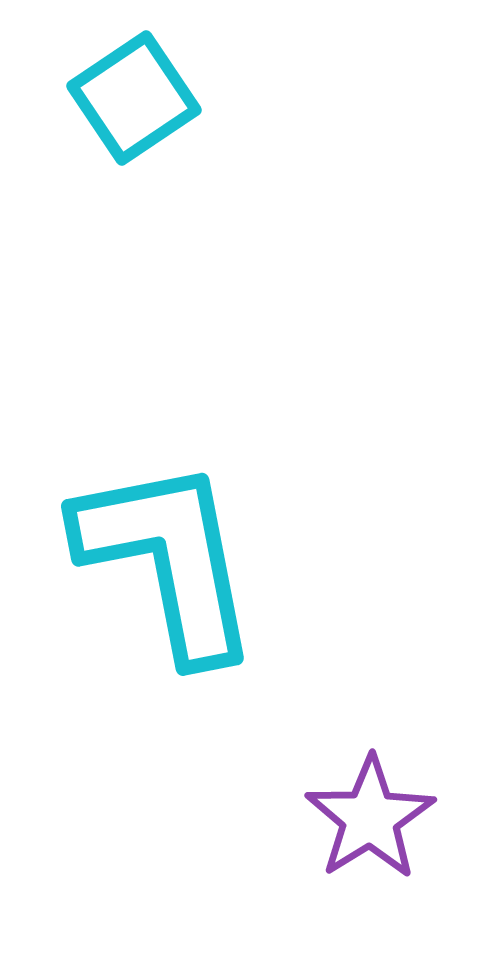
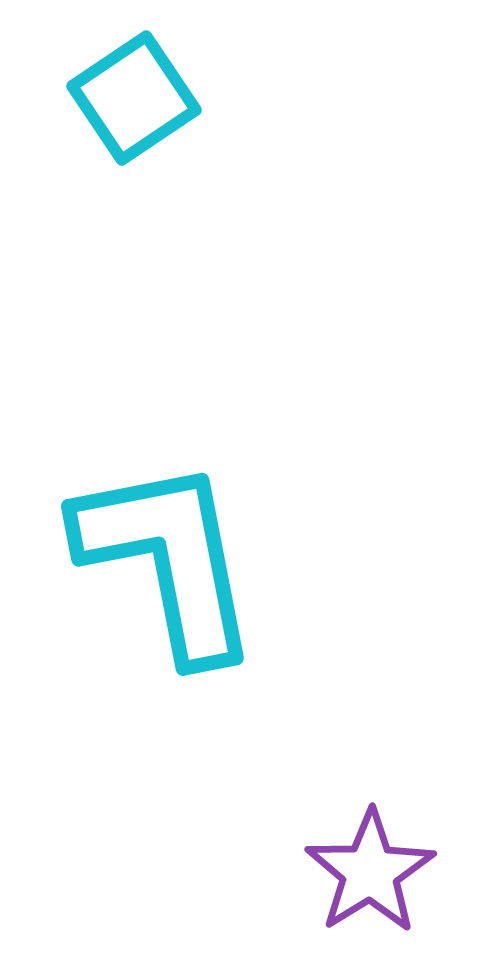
purple star: moved 54 px down
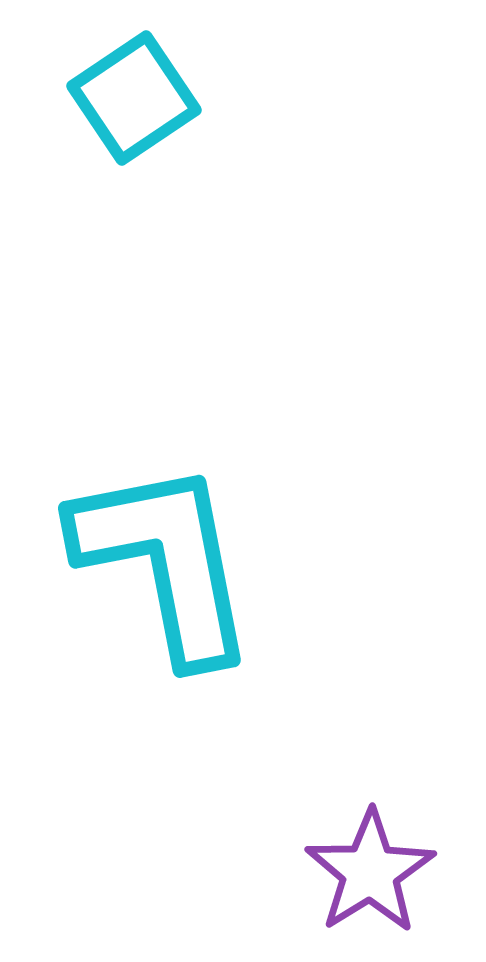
cyan L-shape: moved 3 px left, 2 px down
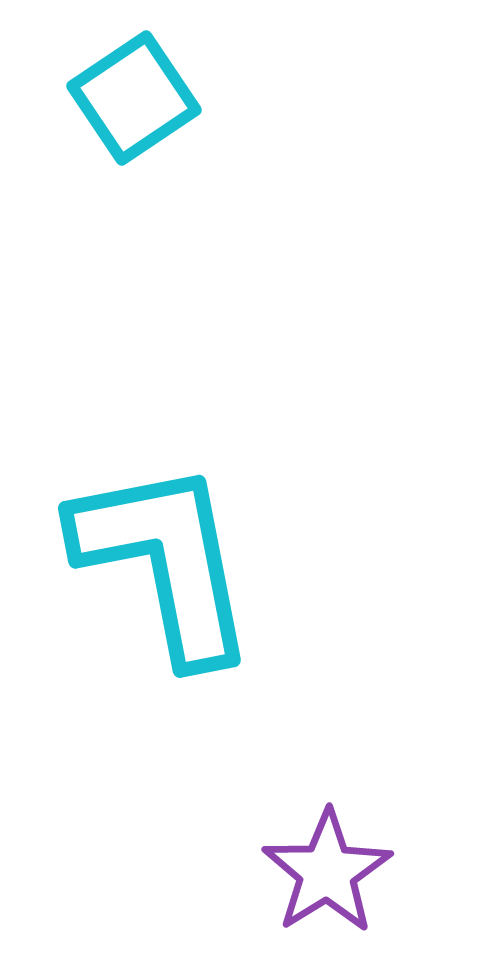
purple star: moved 43 px left
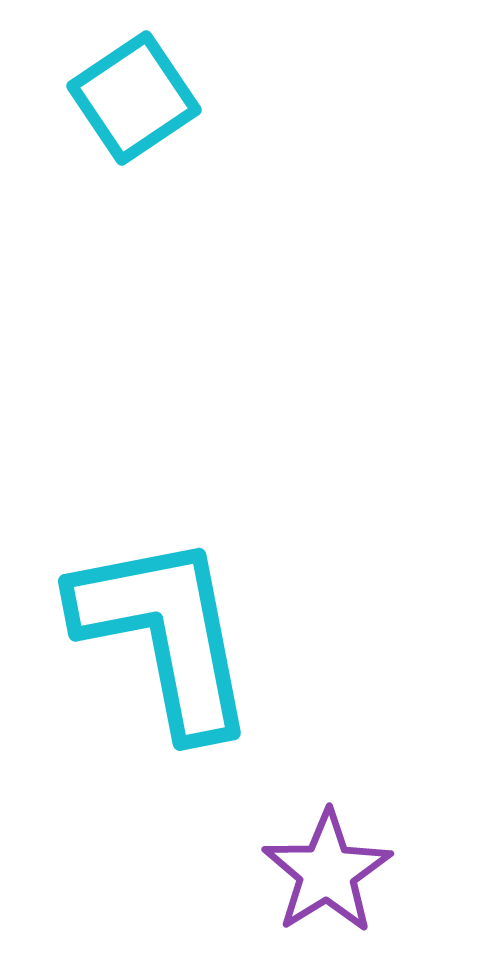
cyan L-shape: moved 73 px down
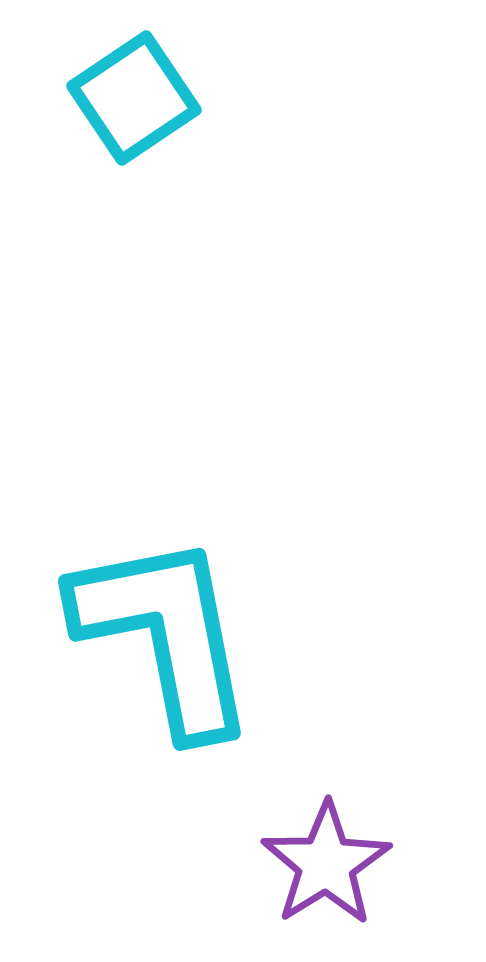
purple star: moved 1 px left, 8 px up
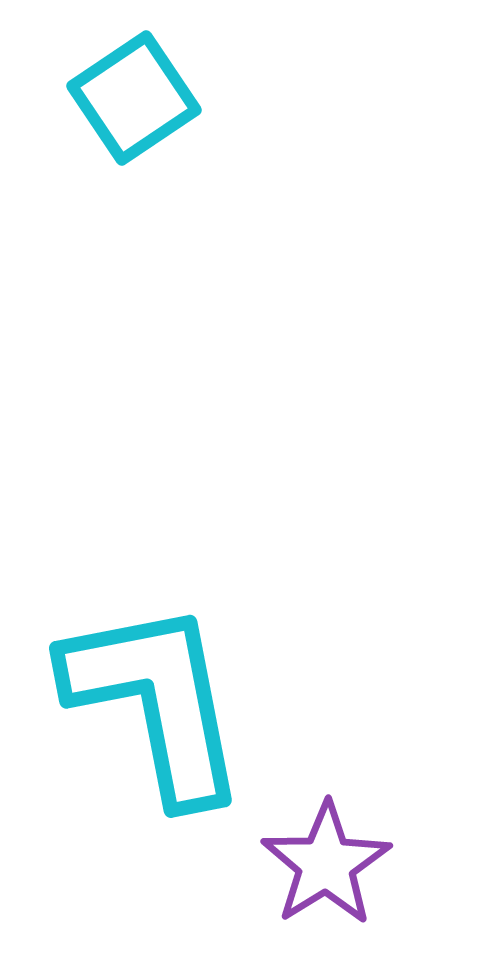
cyan L-shape: moved 9 px left, 67 px down
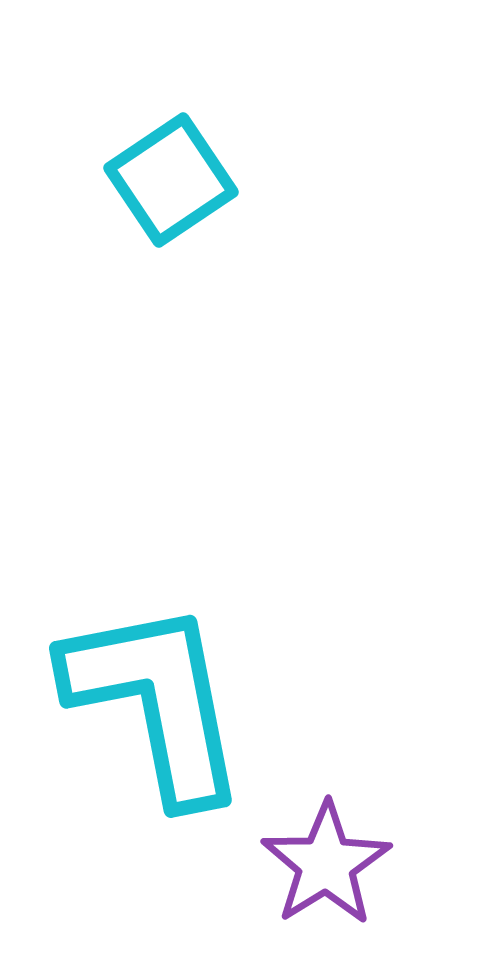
cyan square: moved 37 px right, 82 px down
